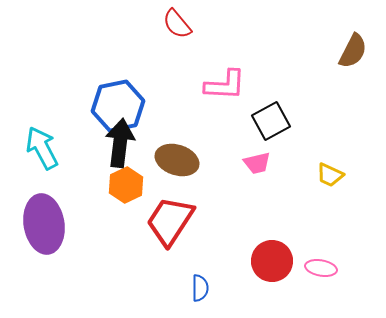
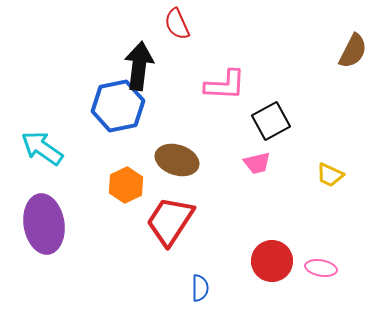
red semicircle: rotated 16 degrees clockwise
black arrow: moved 19 px right, 77 px up
cyan arrow: rotated 27 degrees counterclockwise
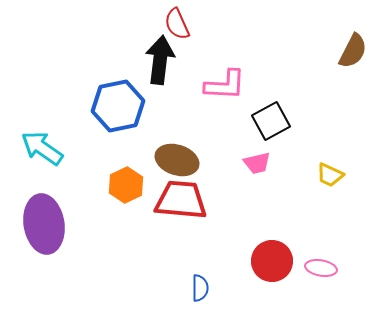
black arrow: moved 21 px right, 6 px up
red trapezoid: moved 11 px right, 21 px up; rotated 62 degrees clockwise
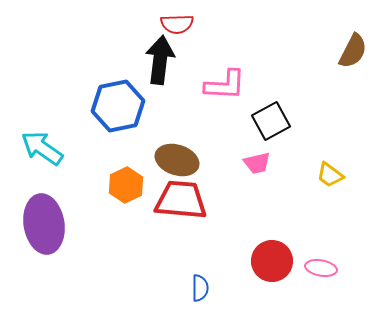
red semicircle: rotated 68 degrees counterclockwise
yellow trapezoid: rotated 12 degrees clockwise
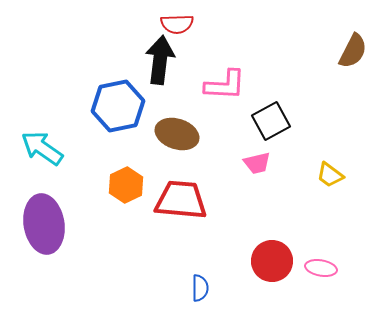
brown ellipse: moved 26 px up
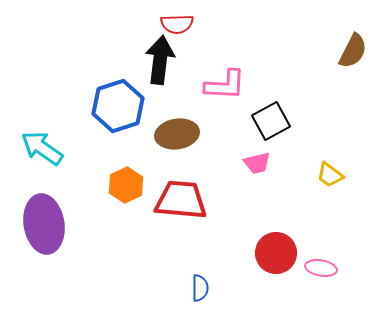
blue hexagon: rotated 6 degrees counterclockwise
brown ellipse: rotated 27 degrees counterclockwise
red circle: moved 4 px right, 8 px up
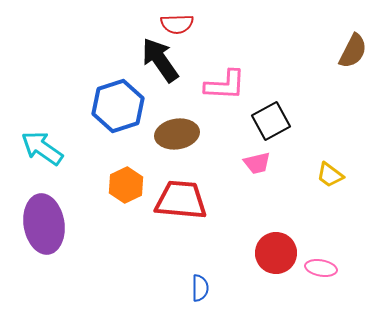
black arrow: rotated 42 degrees counterclockwise
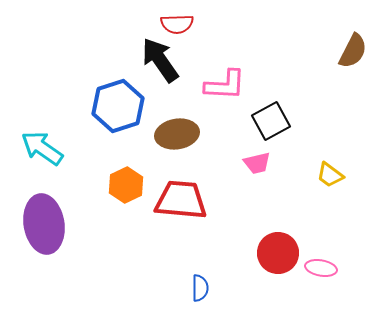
red circle: moved 2 px right
